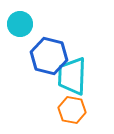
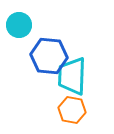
cyan circle: moved 1 px left, 1 px down
blue hexagon: rotated 9 degrees counterclockwise
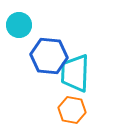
cyan trapezoid: moved 3 px right, 3 px up
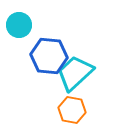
cyan trapezoid: rotated 45 degrees clockwise
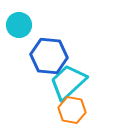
cyan trapezoid: moved 7 px left, 9 px down
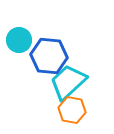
cyan circle: moved 15 px down
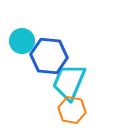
cyan circle: moved 3 px right, 1 px down
cyan trapezoid: moved 1 px right; rotated 24 degrees counterclockwise
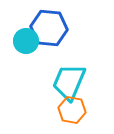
cyan circle: moved 4 px right
blue hexagon: moved 28 px up
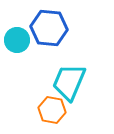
cyan circle: moved 9 px left, 1 px up
orange hexagon: moved 20 px left
